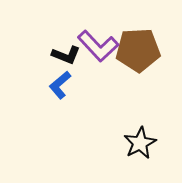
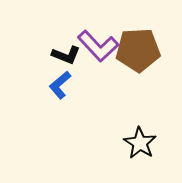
black star: rotated 12 degrees counterclockwise
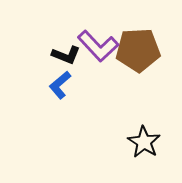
black star: moved 4 px right, 1 px up
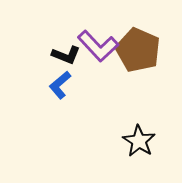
brown pentagon: rotated 27 degrees clockwise
black star: moved 5 px left, 1 px up
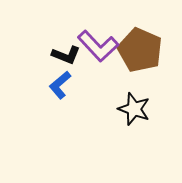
brown pentagon: moved 2 px right
black star: moved 5 px left, 32 px up; rotated 12 degrees counterclockwise
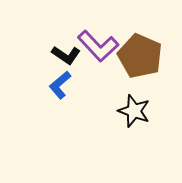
brown pentagon: moved 6 px down
black L-shape: rotated 12 degrees clockwise
black star: moved 2 px down
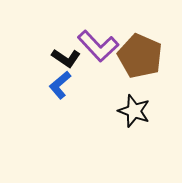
black L-shape: moved 3 px down
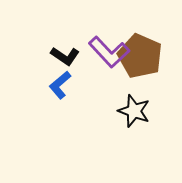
purple L-shape: moved 11 px right, 6 px down
black L-shape: moved 1 px left, 2 px up
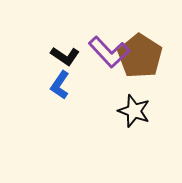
brown pentagon: rotated 9 degrees clockwise
blue L-shape: rotated 16 degrees counterclockwise
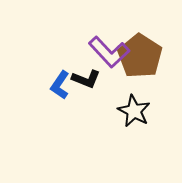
black L-shape: moved 21 px right, 23 px down; rotated 12 degrees counterclockwise
black star: rotated 8 degrees clockwise
